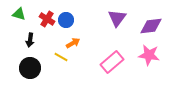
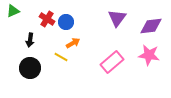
green triangle: moved 6 px left, 3 px up; rotated 40 degrees counterclockwise
blue circle: moved 2 px down
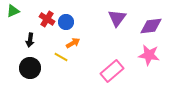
pink rectangle: moved 9 px down
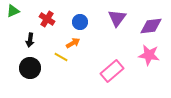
blue circle: moved 14 px right
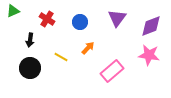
purple diamond: rotated 15 degrees counterclockwise
orange arrow: moved 15 px right, 5 px down; rotated 16 degrees counterclockwise
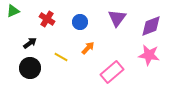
black arrow: moved 3 px down; rotated 136 degrees counterclockwise
pink rectangle: moved 1 px down
